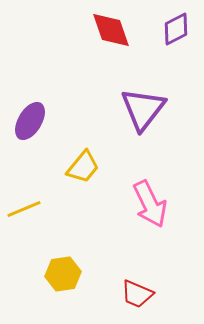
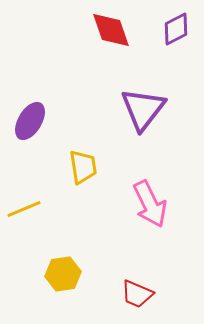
yellow trapezoid: rotated 48 degrees counterclockwise
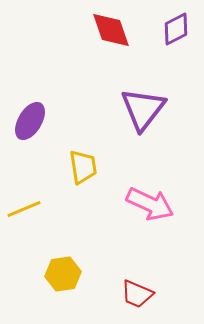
pink arrow: rotated 39 degrees counterclockwise
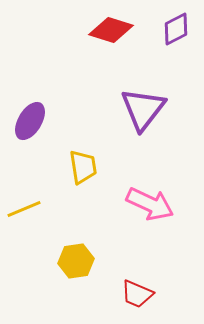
red diamond: rotated 54 degrees counterclockwise
yellow hexagon: moved 13 px right, 13 px up
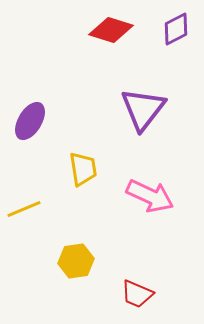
yellow trapezoid: moved 2 px down
pink arrow: moved 8 px up
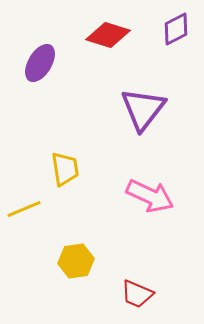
red diamond: moved 3 px left, 5 px down
purple ellipse: moved 10 px right, 58 px up
yellow trapezoid: moved 18 px left
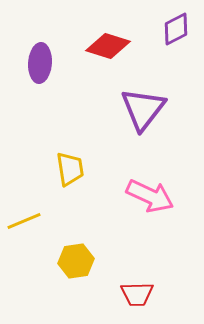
red diamond: moved 11 px down
purple ellipse: rotated 27 degrees counterclockwise
yellow trapezoid: moved 5 px right
yellow line: moved 12 px down
red trapezoid: rotated 24 degrees counterclockwise
